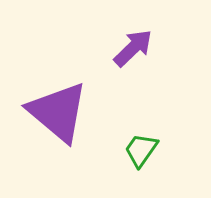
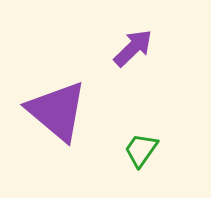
purple triangle: moved 1 px left, 1 px up
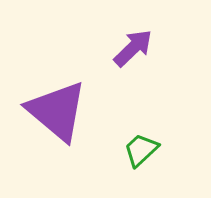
green trapezoid: rotated 12 degrees clockwise
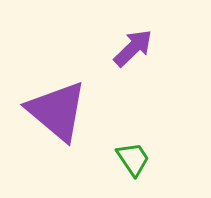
green trapezoid: moved 8 px left, 9 px down; rotated 99 degrees clockwise
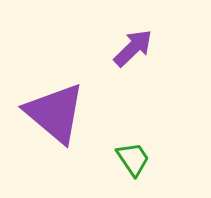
purple triangle: moved 2 px left, 2 px down
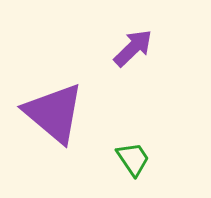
purple triangle: moved 1 px left
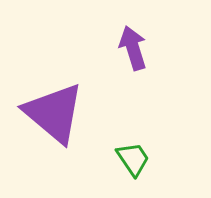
purple arrow: rotated 63 degrees counterclockwise
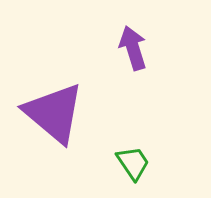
green trapezoid: moved 4 px down
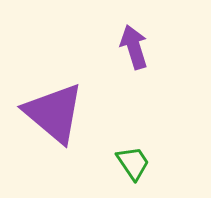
purple arrow: moved 1 px right, 1 px up
